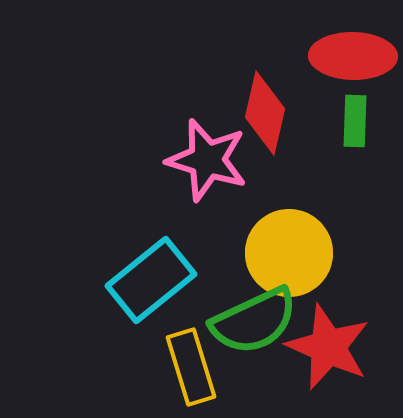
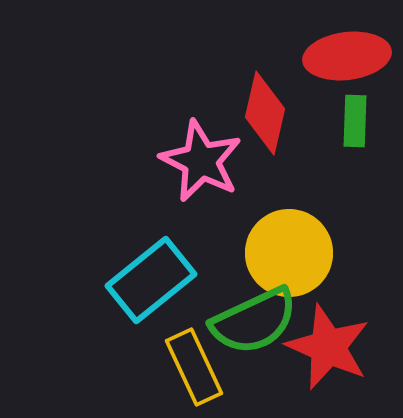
red ellipse: moved 6 px left; rotated 8 degrees counterclockwise
pink star: moved 6 px left, 1 px down; rotated 10 degrees clockwise
yellow rectangle: moved 3 px right; rotated 8 degrees counterclockwise
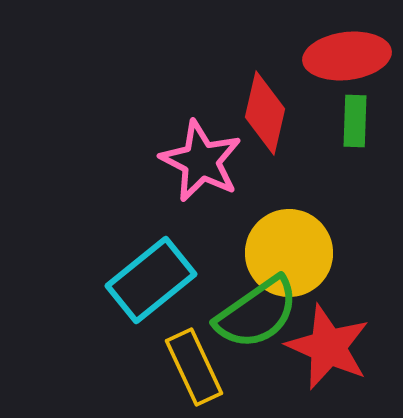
green semicircle: moved 3 px right, 8 px up; rotated 10 degrees counterclockwise
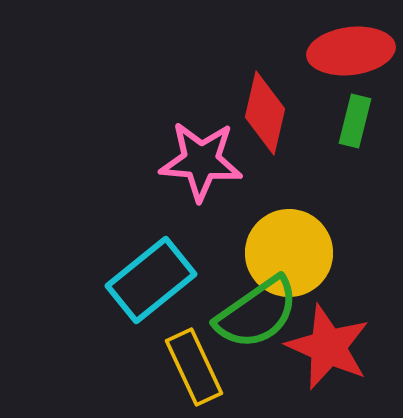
red ellipse: moved 4 px right, 5 px up
green rectangle: rotated 12 degrees clockwise
pink star: rotated 22 degrees counterclockwise
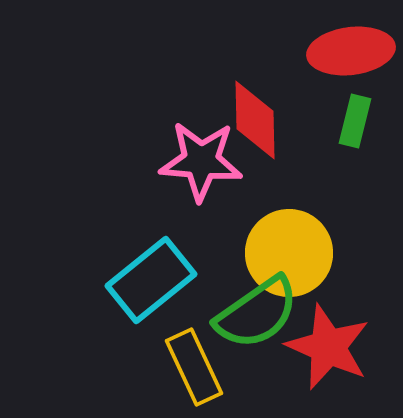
red diamond: moved 10 px left, 7 px down; rotated 14 degrees counterclockwise
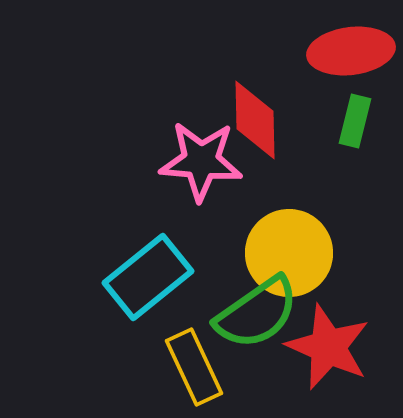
cyan rectangle: moved 3 px left, 3 px up
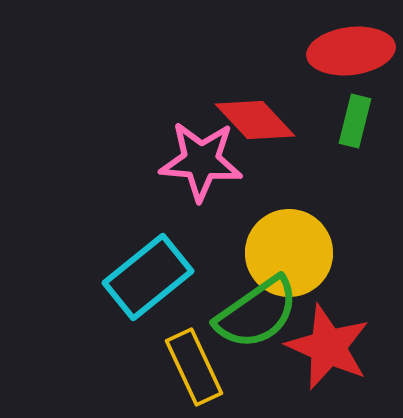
red diamond: rotated 42 degrees counterclockwise
